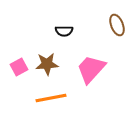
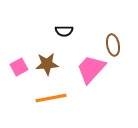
brown ellipse: moved 4 px left, 20 px down; rotated 10 degrees clockwise
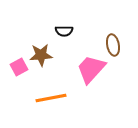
brown star: moved 6 px left, 9 px up
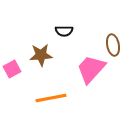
pink square: moved 7 px left, 2 px down
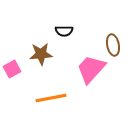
brown star: moved 1 px up
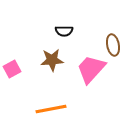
brown star: moved 11 px right, 6 px down
orange line: moved 11 px down
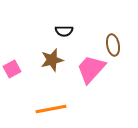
brown star: rotated 10 degrees counterclockwise
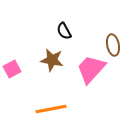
black semicircle: rotated 60 degrees clockwise
brown star: rotated 25 degrees clockwise
